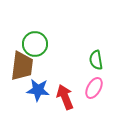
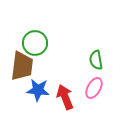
green circle: moved 1 px up
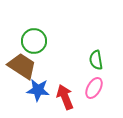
green circle: moved 1 px left, 2 px up
brown trapezoid: rotated 64 degrees counterclockwise
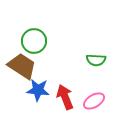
green semicircle: rotated 78 degrees counterclockwise
pink ellipse: moved 13 px down; rotated 30 degrees clockwise
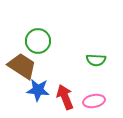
green circle: moved 4 px right
pink ellipse: rotated 20 degrees clockwise
